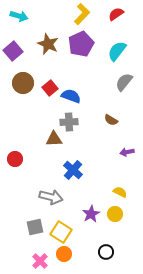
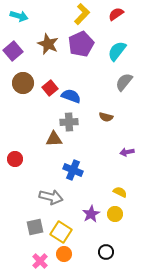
brown semicircle: moved 5 px left, 3 px up; rotated 16 degrees counterclockwise
blue cross: rotated 18 degrees counterclockwise
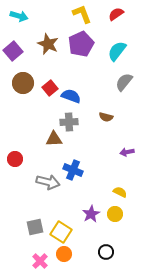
yellow L-shape: rotated 65 degrees counterclockwise
gray arrow: moved 3 px left, 15 px up
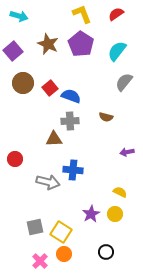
purple pentagon: rotated 15 degrees counterclockwise
gray cross: moved 1 px right, 1 px up
blue cross: rotated 18 degrees counterclockwise
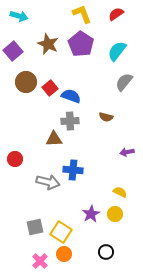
brown circle: moved 3 px right, 1 px up
